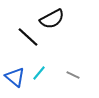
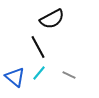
black line: moved 10 px right, 10 px down; rotated 20 degrees clockwise
gray line: moved 4 px left
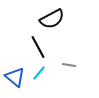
gray line: moved 10 px up; rotated 16 degrees counterclockwise
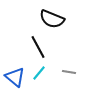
black semicircle: rotated 50 degrees clockwise
gray line: moved 7 px down
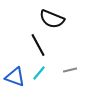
black line: moved 2 px up
gray line: moved 1 px right, 2 px up; rotated 24 degrees counterclockwise
blue triangle: rotated 20 degrees counterclockwise
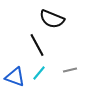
black line: moved 1 px left
